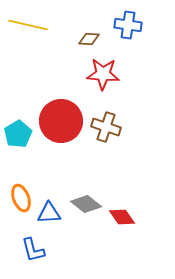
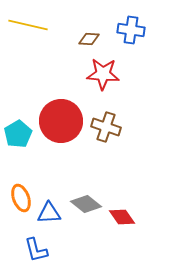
blue cross: moved 3 px right, 5 px down
blue L-shape: moved 3 px right
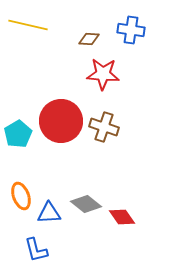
brown cross: moved 2 px left
orange ellipse: moved 2 px up
